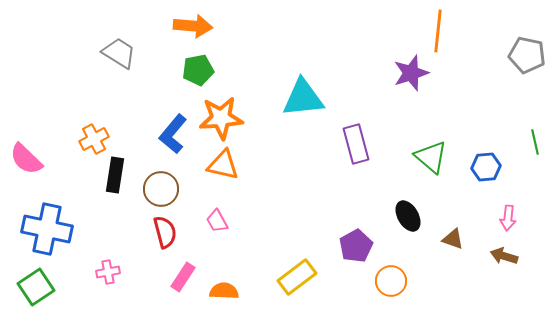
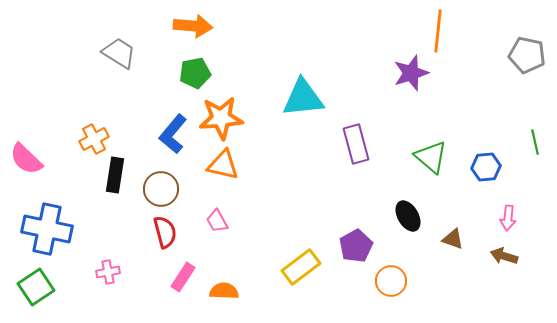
green pentagon: moved 3 px left, 3 px down
yellow rectangle: moved 4 px right, 10 px up
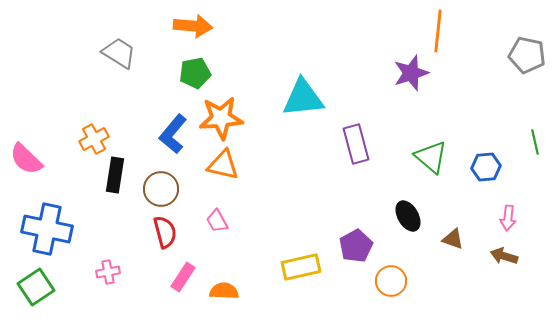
yellow rectangle: rotated 24 degrees clockwise
